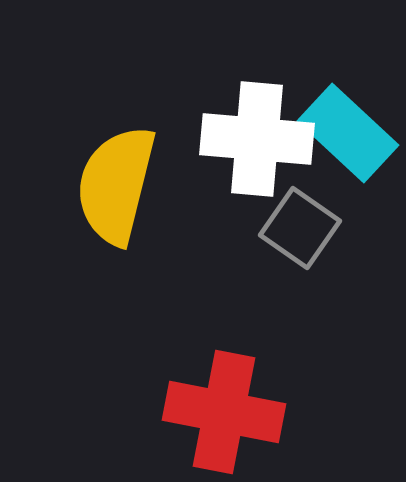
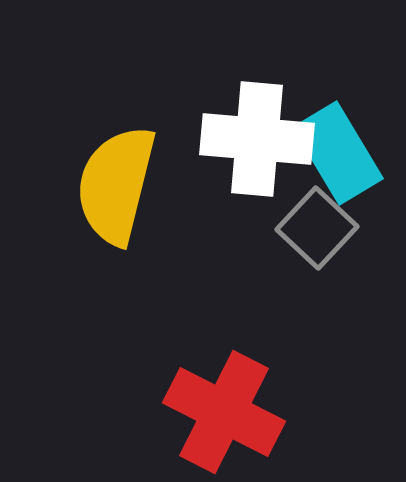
cyan rectangle: moved 10 px left, 20 px down; rotated 16 degrees clockwise
gray square: moved 17 px right; rotated 8 degrees clockwise
red cross: rotated 16 degrees clockwise
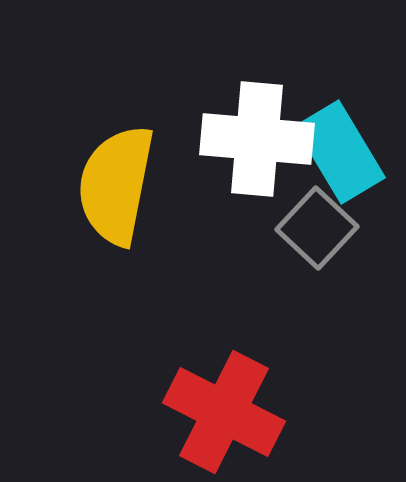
cyan rectangle: moved 2 px right, 1 px up
yellow semicircle: rotated 3 degrees counterclockwise
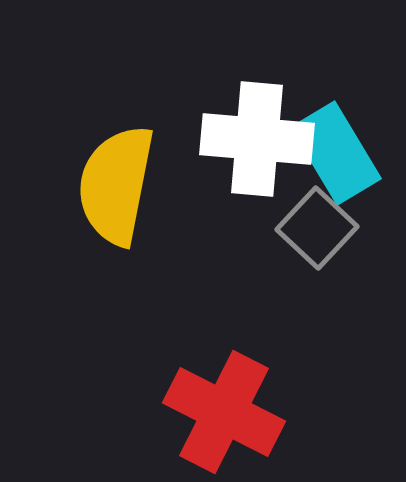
cyan rectangle: moved 4 px left, 1 px down
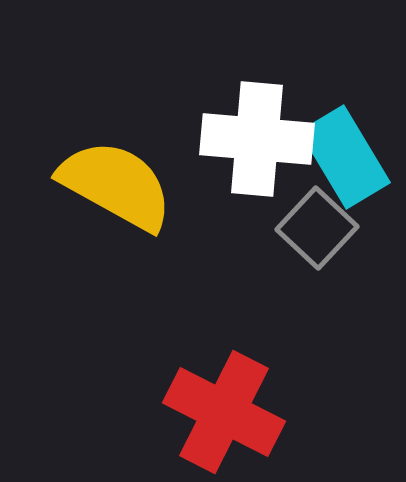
cyan rectangle: moved 9 px right, 4 px down
yellow semicircle: rotated 108 degrees clockwise
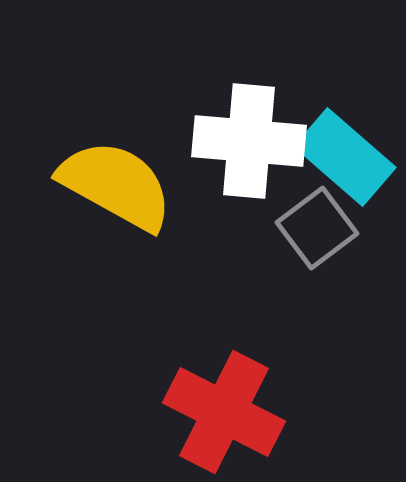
white cross: moved 8 px left, 2 px down
cyan rectangle: rotated 18 degrees counterclockwise
gray square: rotated 10 degrees clockwise
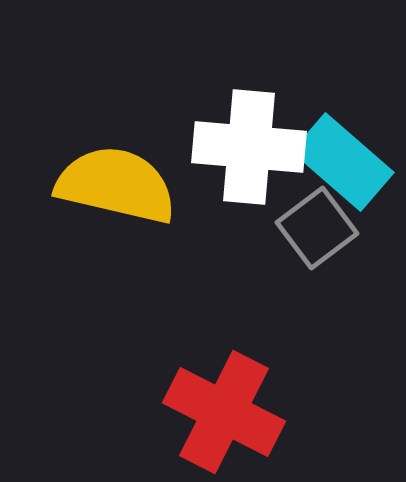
white cross: moved 6 px down
cyan rectangle: moved 2 px left, 5 px down
yellow semicircle: rotated 16 degrees counterclockwise
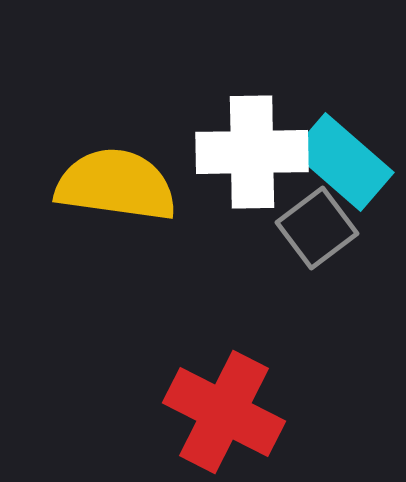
white cross: moved 3 px right, 5 px down; rotated 6 degrees counterclockwise
yellow semicircle: rotated 5 degrees counterclockwise
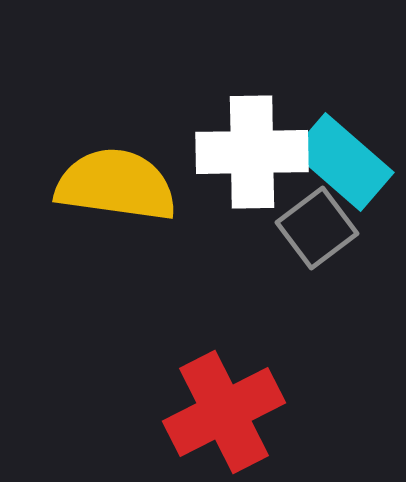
red cross: rotated 36 degrees clockwise
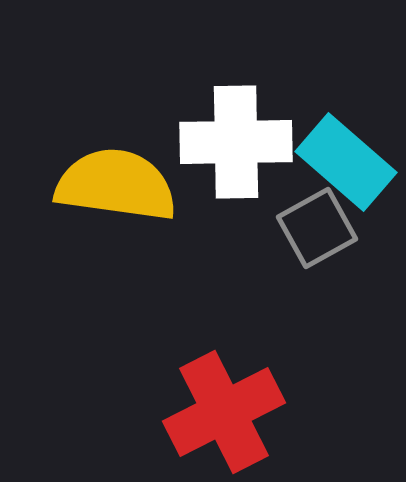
white cross: moved 16 px left, 10 px up
cyan rectangle: moved 3 px right
gray square: rotated 8 degrees clockwise
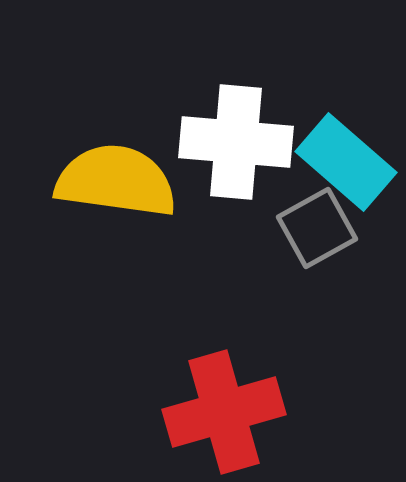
white cross: rotated 6 degrees clockwise
yellow semicircle: moved 4 px up
red cross: rotated 11 degrees clockwise
